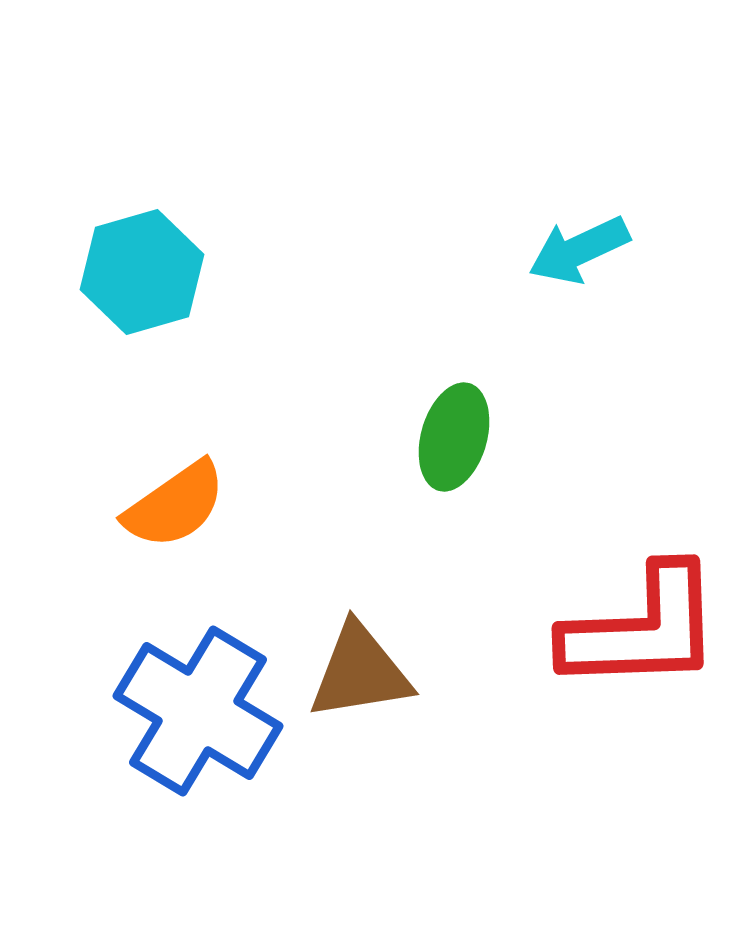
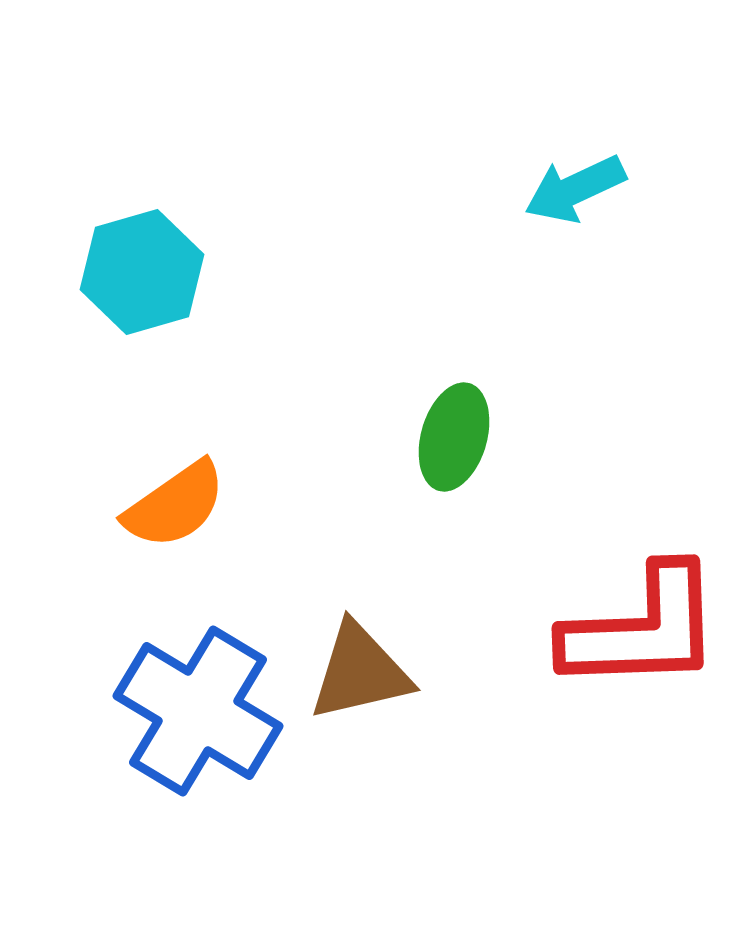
cyan arrow: moved 4 px left, 61 px up
brown triangle: rotated 4 degrees counterclockwise
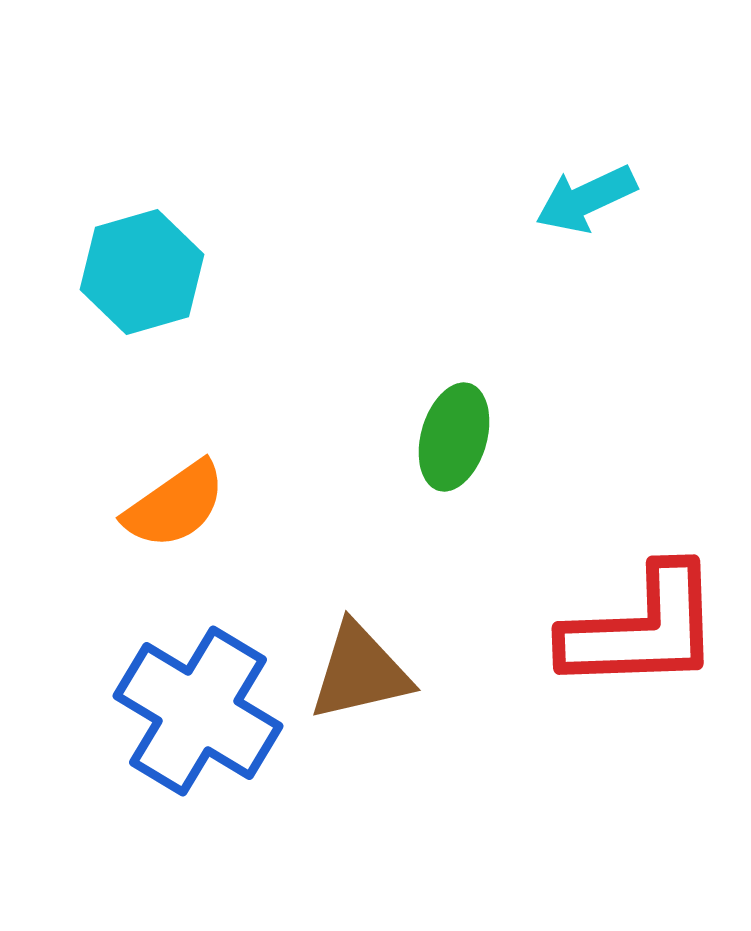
cyan arrow: moved 11 px right, 10 px down
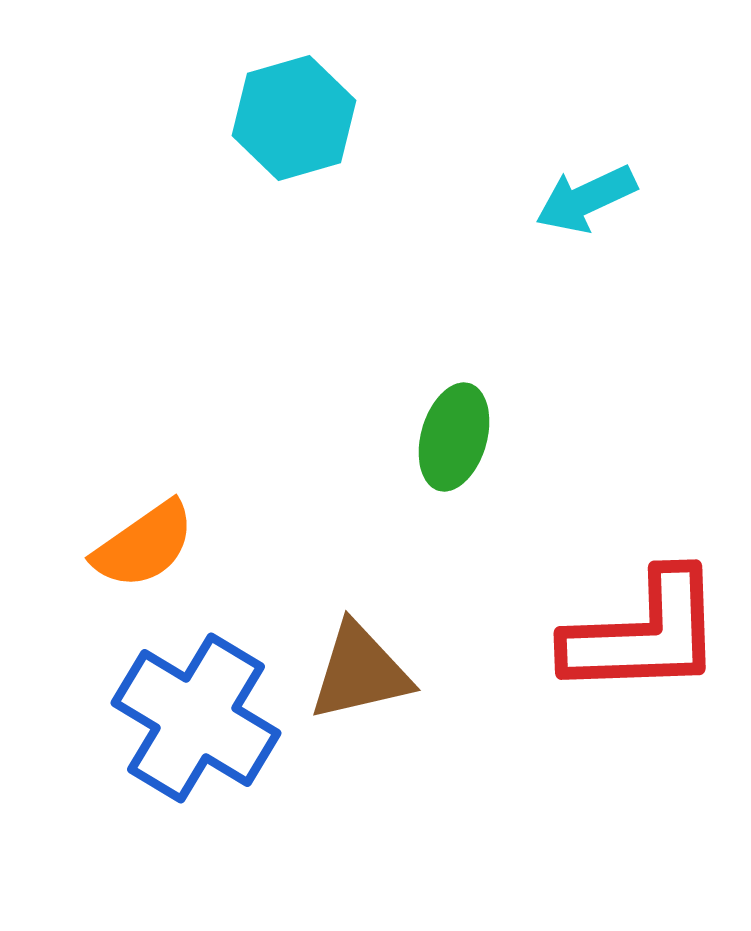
cyan hexagon: moved 152 px right, 154 px up
orange semicircle: moved 31 px left, 40 px down
red L-shape: moved 2 px right, 5 px down
blue cross: moved 2 px left, 7 px down
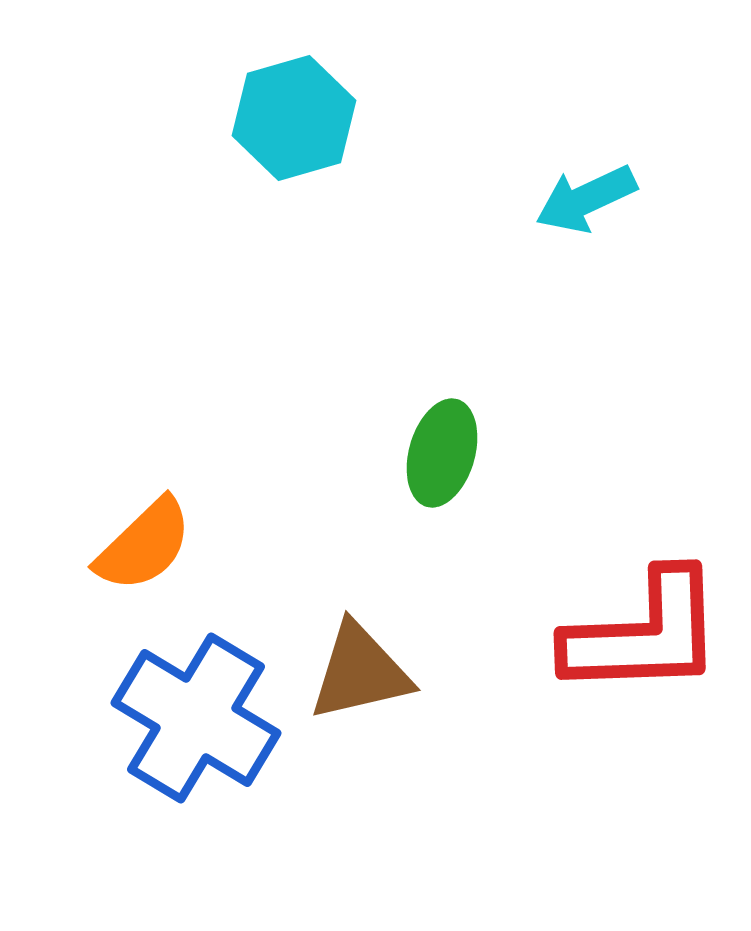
green ellipse: moved 12 px left, 16 px down
orange semicircle: rotated 9 degrees counterclockwise
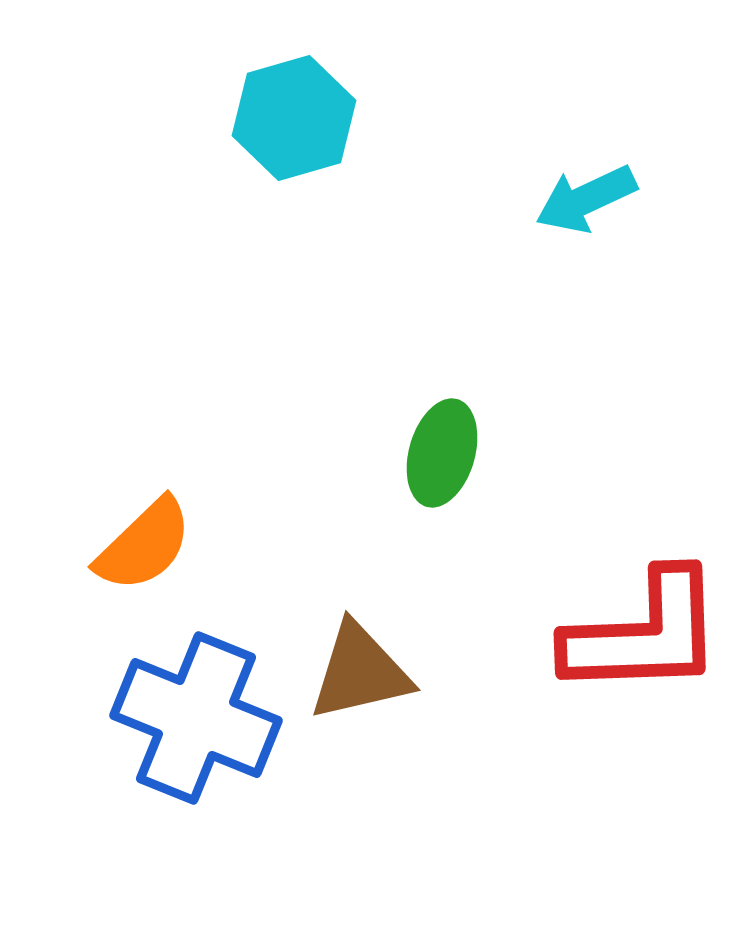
blue cross: rotated 9 degrees counterclockwise
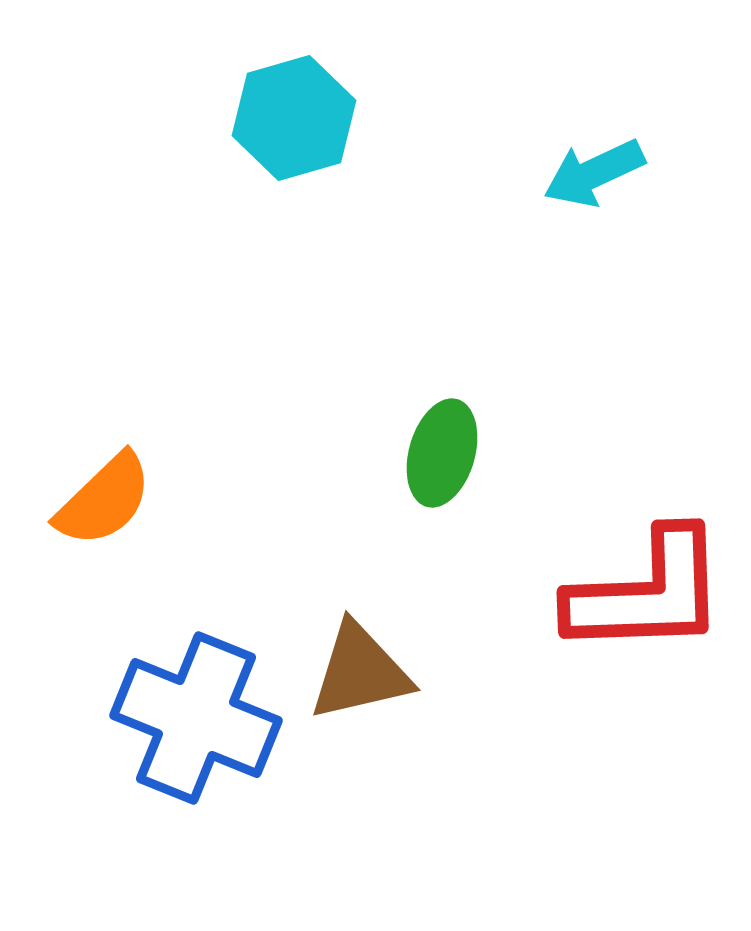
cyan arrow: moved 8 px right, 26 px up
orange semicircle: moved 40 px left, 45 px up
red L-shape: moved 3 px right, 41 px up
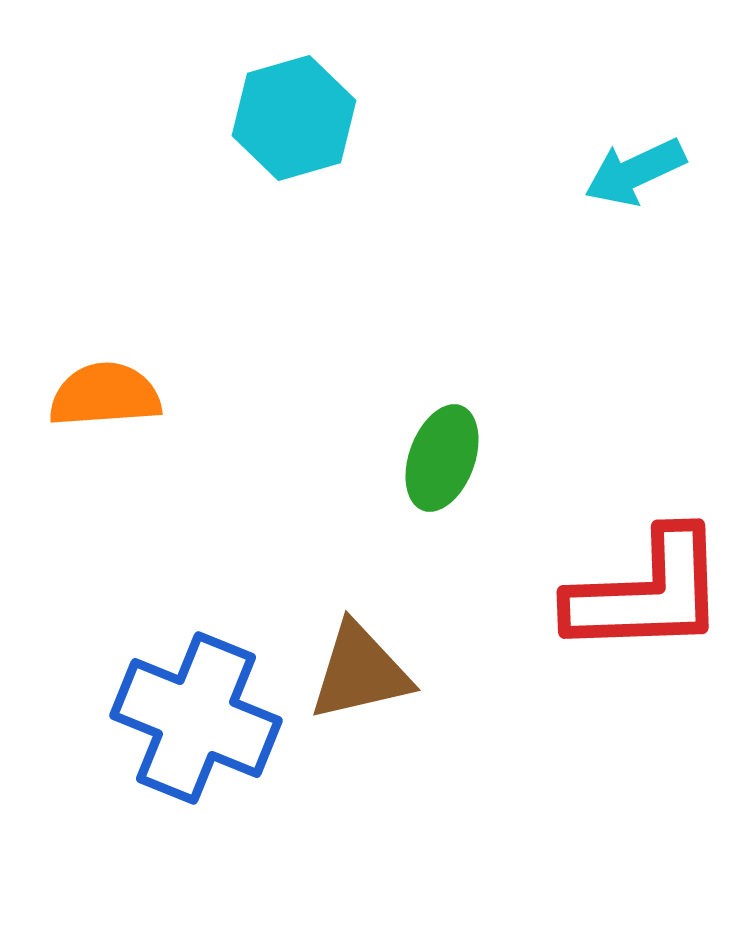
cyan arrow: moved 41 px right, 1 px up
green ellipse: moved 5 px down; rotated 4 degrees clockwise
orange semicircle: moved 1 px right, 105 px up; rotated 140 degrees counterclockwise
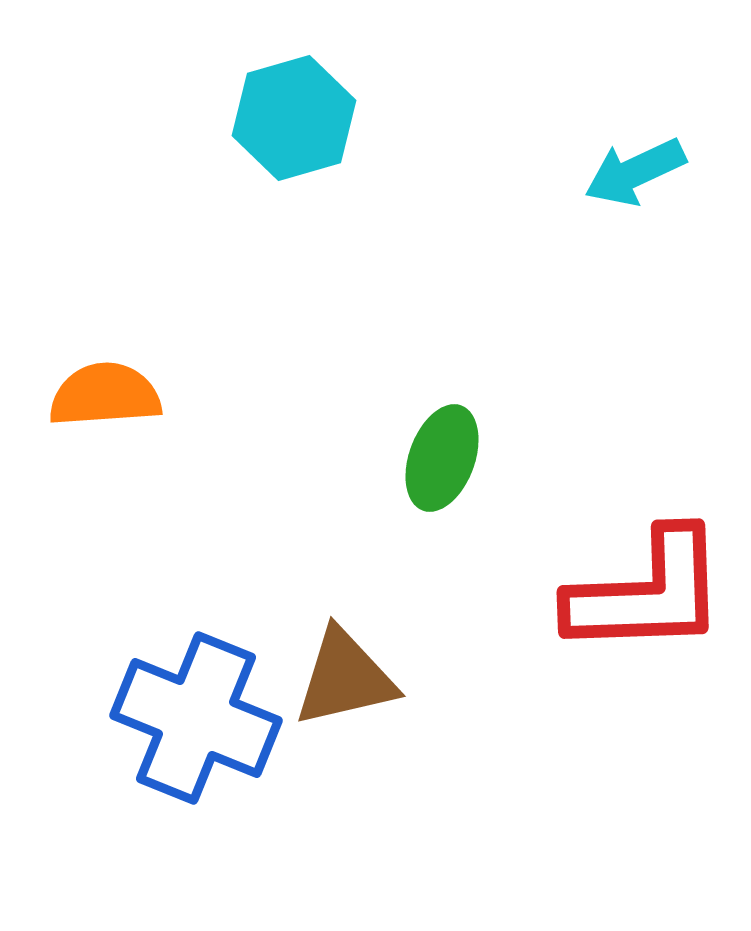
brown triangle: moved 15 px left, 6 px down
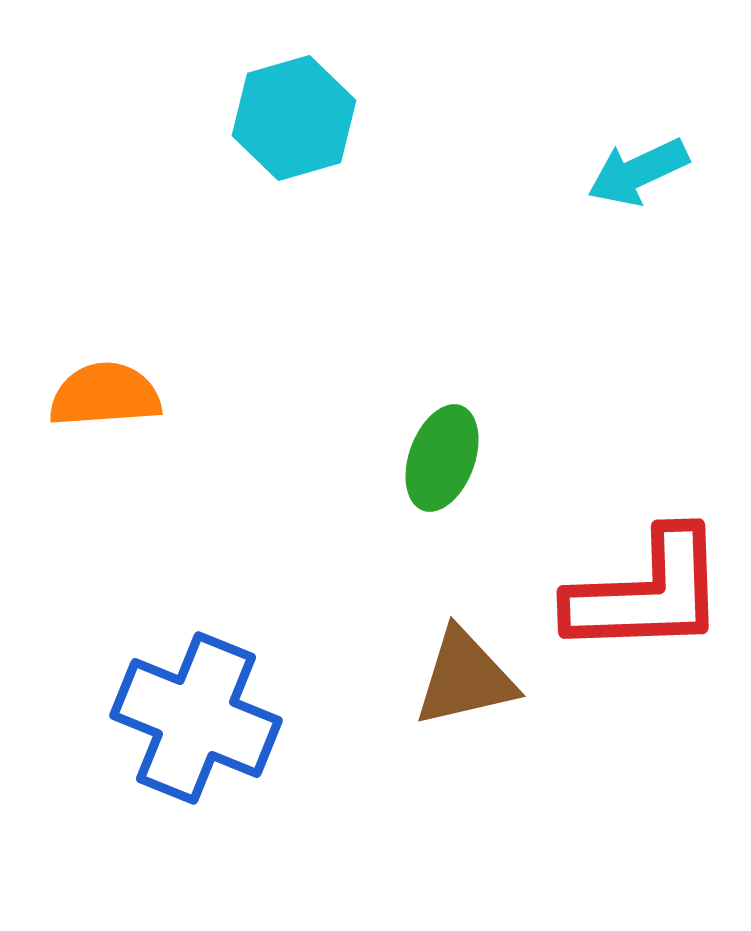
cyan arrow: moved 3 px right
brown triangle: moved 120 px right
